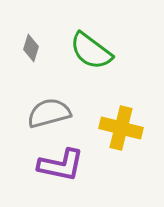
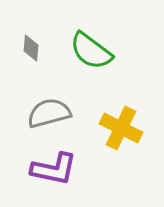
gray diamond: rotated 12 degrees counterclockwise
yellow cross: rotated 12 degrees clockwise
purple L-shape: moved 7 px left, 4 px down
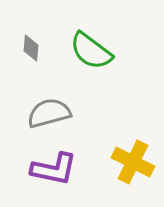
yellow cross: moved 12 px right, 34 px down
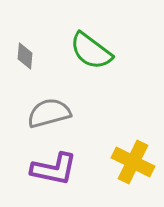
gray diamond: moved 6 px left, 8 px down
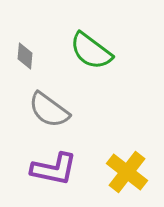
gray semicircle: moved 3 px up; rotated 129 degrees counterclockwise
yellow cross: moved 6 px left, 10 px down; rotated 12 degrees clockwise
